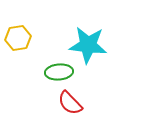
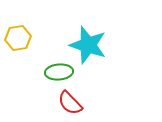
cyan star: rotated 12 degrees clockwise
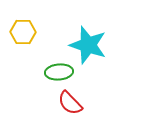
yellow hexagon: moved 5 px right, 6 px up; rotated 10 degrees clockwise
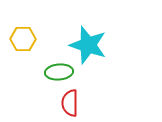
yellow hexagon: moved 7 px down
red semicircle: rotated 44 degrees clockwise
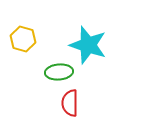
yellow hexagon: rotated 15 degrees clockwise
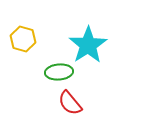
cyan star: rotated 21 degrees clockwise
red semicircle: rotated 40 degrees counterclockwise
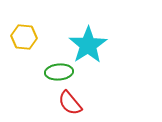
yellow hexagon: moved 1 px right, 2 px up; rotated 10 degrees counterclockwise
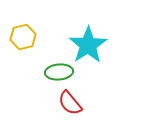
yellow hexagon: moved 1 px left; rotated 20 degrees counterclockwise
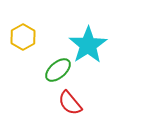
yellow hexagon: rotated 15 degrees counterclockwise
green ellipse: moved 1 px left, 2 px up; rotated 36 degrees counterclockwise
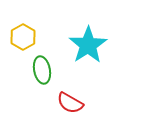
green ellipse: moved 16 px left; rotated 60 degrees counterclockwise
red semicircle: rotated 20 degrees counterclockwise
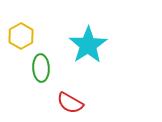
yellow hexagon: moved 2 px left, 1 px up
green ellipse: moved 1 px left, 2 px up; rotated 8 degrees clockwise
